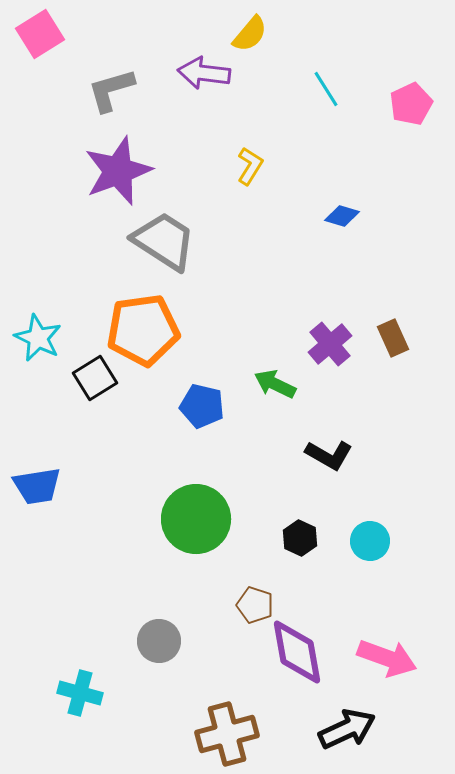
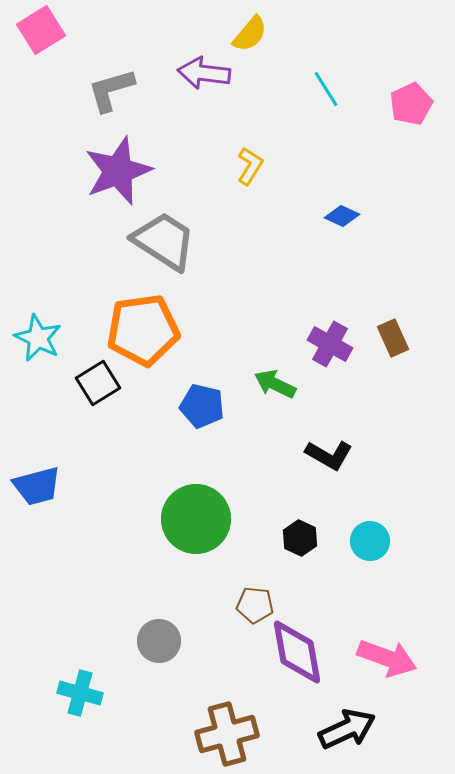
pink square: moved 1 px right, 4 px up
blue diamond: rotated 8 degrees clockwise
purple cross: rotated 21 degrees counterclockwise
black square: moved 3 px right, 5 px down
blue trapezoid: rotated 6 degrees counterclockwise
brown pentagon: rotated 12 degrees counterclockwise
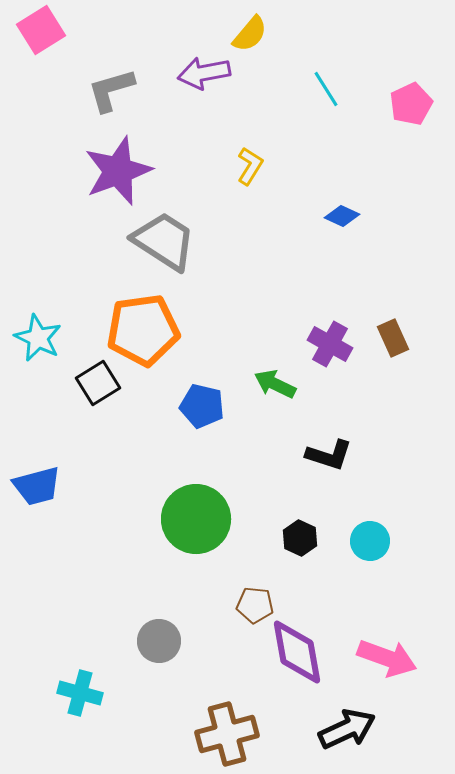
purple arrow: rotated 18 degrees counterclockwise
black L-shape: rotated 12 degrees counterclockwise
